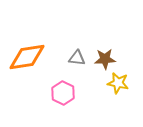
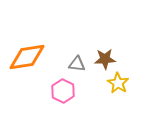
gray triangle: moved 6 px down
yellow star: rotated 20 degrees clockwise
pink hexagon: moved 2 px up
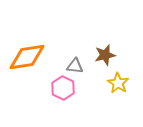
brown star: moved 4 px up; rotated 10 degrees counterclockwise
gray triangle: moved 2 px left, 2 px down
pink hexagon: moved 3 px up
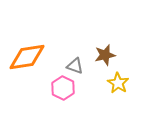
gray triangle: rotated 12 degrees clockwise
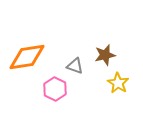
pink hexagon: moved 8 px left, 1 px down
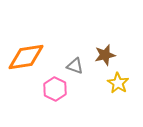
orange diamond: moved 1 px left
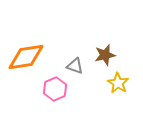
pink hexagon: rotated 10 degrees clockwise
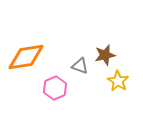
gray triangle: moved 5 px right
yellow star: moved 2 px up
pink hexagon: moved 1 px up
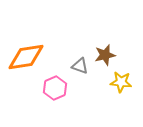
yellow star: moved 3 px right, 1 px down; rotated 25 degrees counterclockwise
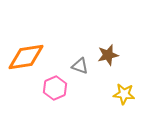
brown star: moved 3 px right
yellow star: moved 3 px right, 12 px down
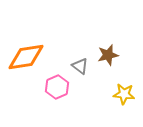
gray triangle: rotated 18 degrees clockwise
pink hexagon: moved 2 px right, 1 px up
